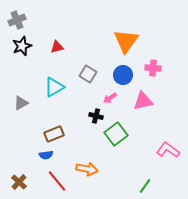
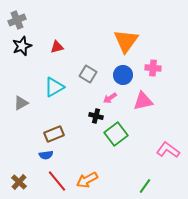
orange arrow: moved 11 px down; rotated 140 degrees clockwise
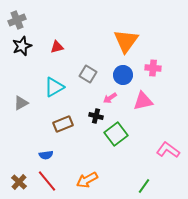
brown rectangle: moved 9 px right, 10 px up
red line: moved 10 px left
green line: moved 1 px left
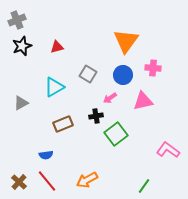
black cross: rotated 24 degrees counterclockwise
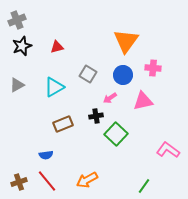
gray triangle: moved 4 px left, 18 px up
green square: rotated 10 degrees counterclockwise
brown cross: rotated 28 degrees clockwise
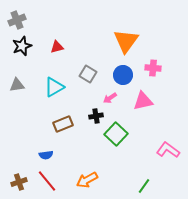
gray triangle: rotated 21 degrees clockwise
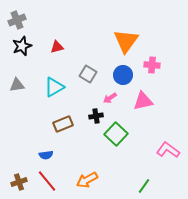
pink cross: moved 1 px left, 3 px up
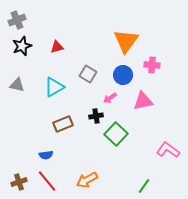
gray triangle: rotated 21 degrees clockwise
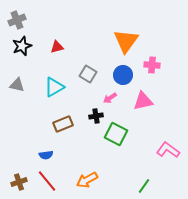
green square: rotated 15 degrees counterclockwise
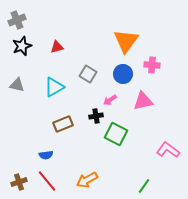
blue circle: moved 1 px up
pink arrow: moved 2 px down
